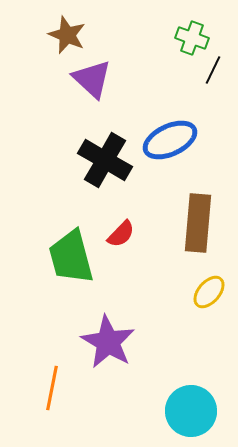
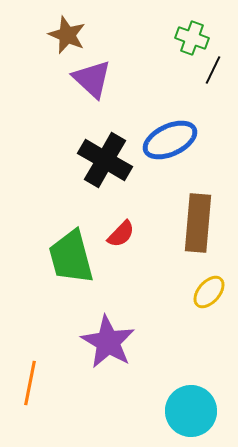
orange line: moved 22 px left, 5 px up
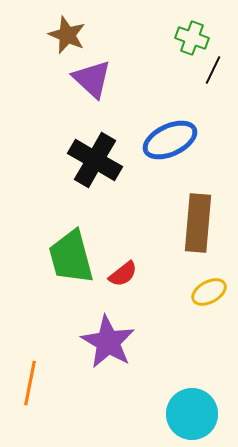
black cross: moved 10 px left
red semicircle: moved 2 px right, 40 px down; rotated 8 degrees clockwise
yellow ellipse: rotated 20 degrees clockwise
cyan circle: moved 1 px right, 3 px down
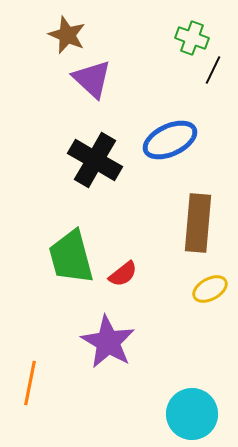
yellow ellipse: moved 1 px right, 3 px up
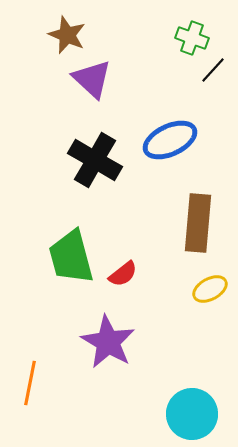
black line: rotated 16 degrees clockwise
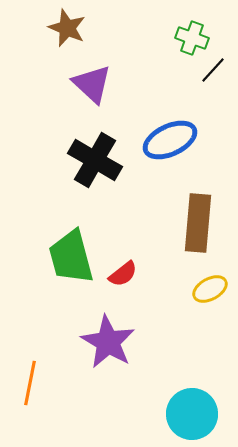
brown star: moved 7 px up
purple triangle: moved 5 px down
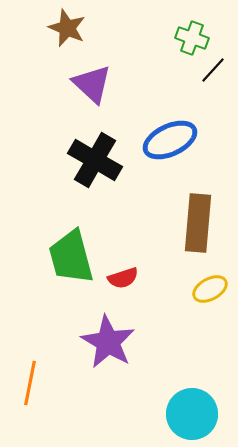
red semicircle: moved 4 px down; rotated 20 degrees clockwise
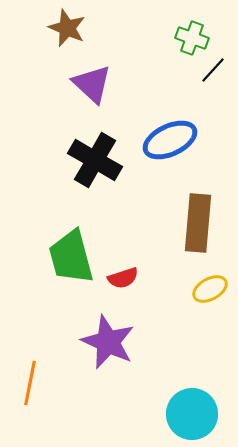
purple star: rotated 6 degrees counterclockwise
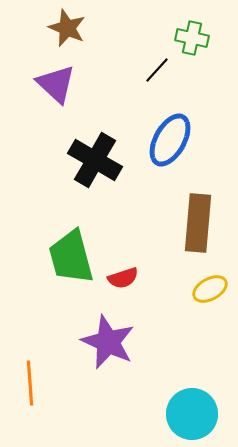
green cross: rotated 8 degrees counterclockwise
black line: moved 56 px left
purple triangle: moved 36 px left
blue ellipse: rotated 36 degrees counterclockwise
orange line: rotated 15 degrees counterclockwise
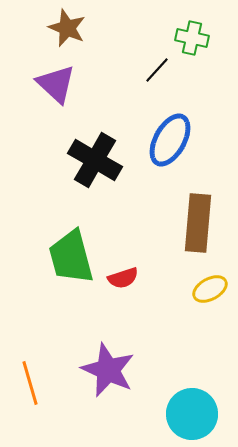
purple star: moved 28 px down
orange line: rotated 12 degrees counterclockwise
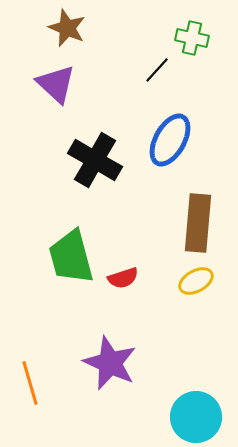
yellow ellipse: moved 14 px left, 8 px up
purple star: moved 2 px right, 7 px up
cyan circle: moved 4 px right, 3 px down
